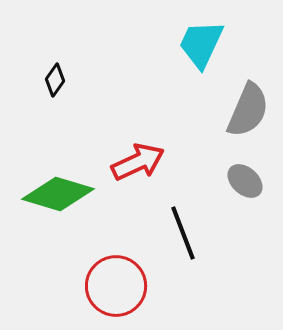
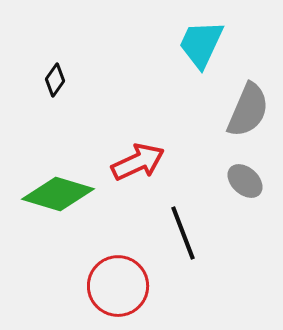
red circle: moved 2 px right
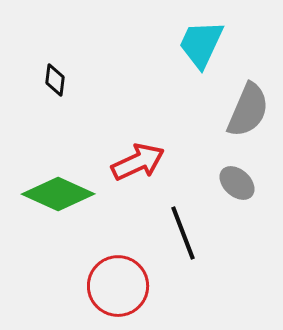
black diamond: rotated 28 degrees counterclockwise
gray ellipse: moved 8 px left, 2 px down
green diamond: rotated 8 degrees clockwise
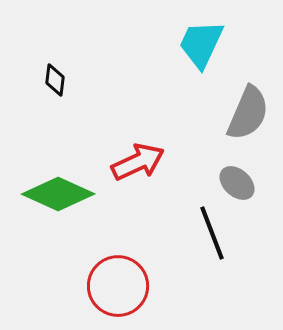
gray semicircle: moved 3 px down
black line: moved 29 px right
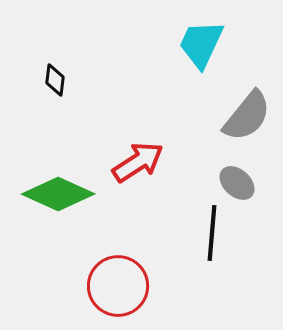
gray semicircle: moved 1 px left, 3 px down; rotated 16 degrees clockwise
red arrow: rotated 8 degrees counterclockwise
black line: rotated 26 degrees clockwise
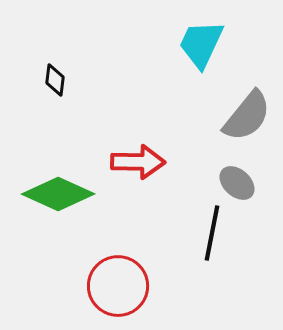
red arrow: rotated 34 degrees clockwise
black line: rotated 6 degrees clockwise
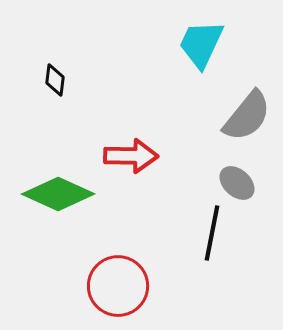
red arrow: moved 7 px left, 6 px up
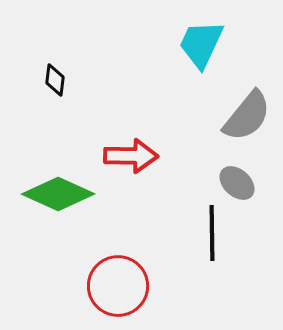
black line: rotated 12 degrees counterclockwise
